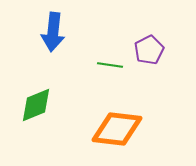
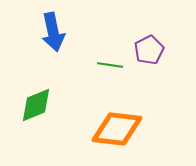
blue arrow: rotated 18 degrees counterclockwise
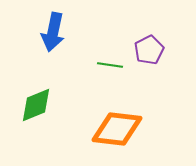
blue arrow: rotated 24 degrees clockwise
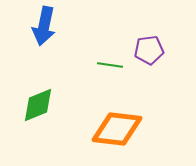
blue arrow: moved 9 px left, 6 px up
purple pentagon: rotated 20 degrees clockwise
green diamond: moved 2 px right
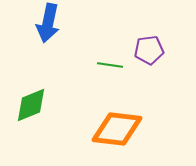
blue arrow: moved 4 px right, 3 px up
green diamond: moved 7 px left
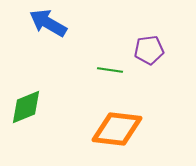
blue arrow: rotated 108 degrees clockwise
green line: moved 5 px down
green diamond: moved 5 px left, 2 px down
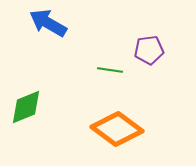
orange diamond: rotated 30 degrees clockwise
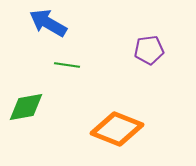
green line: moved 43 px left, 5 px up
green diamond: rotated 12 degrees clockwise
orange diamond: rotated 15 degrees counterclockwise
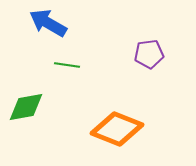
purple pentagon: moved 4 px down
